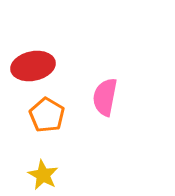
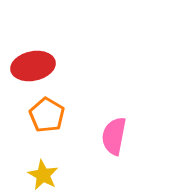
pink semicircle: moved 9 px right, 39 px down
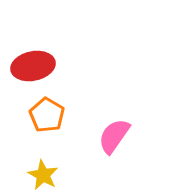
pink semicircle: rotated 24 degrees clockwise
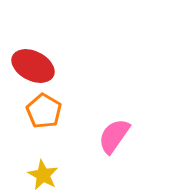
red ellipse: rotated 39 degrees clockwise
orange pentagon: moved 3 px left, 4 px up
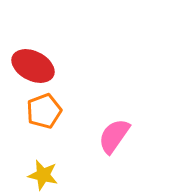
orange pentagon: rotated 20 degrees clockwise
yellow star: rotated 16 degrees counterclockwise
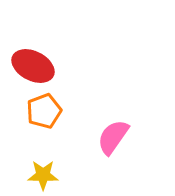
pink semicircle: moved 1 px left, 1 px down
yellow star: rotated 12 degrees counterclockwise
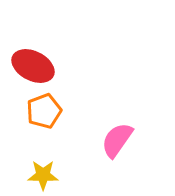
pink semicircle: moved 4 px right, 3 px down
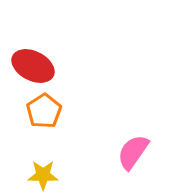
orange pentagon: rotated 12 degrees counterclockwise
pink semicircle: moved 16 px right, 12 px down
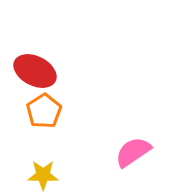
red ellipse: moved 2 px right, 5 px down
pink semicircle: rotated 21 degrees clockwise
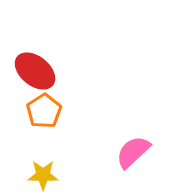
red ellipse: rotated 12 degrees clockwise
pink semicircle: rotated 9 degrees counterclockwise
